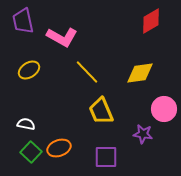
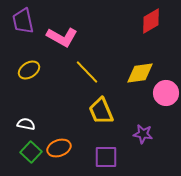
pink circle: moved 2 px right, 16 px up
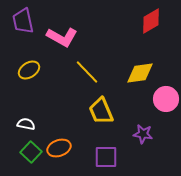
pink circle: moved 6 px down
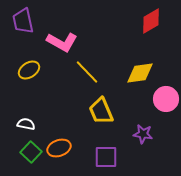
pink L-shape: moved 5 px down
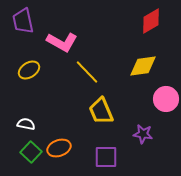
yellow diamond: moved 3 px right, 7 px up
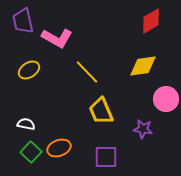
pink L-shape: moved 5 px left, 4 px up
purple star: moved 5 px up
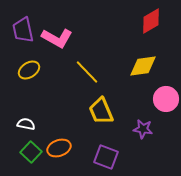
purple trapezoid: moved 9 px down
purple square: rotated 20 degrees clockwise
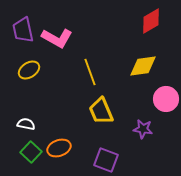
yellow line: moved 3 px right; rotated 24 degrees clockwise
purple square: moved 3 px down
